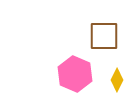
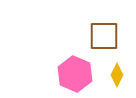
yellow diamond: moved 5 px up
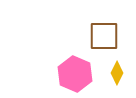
yellow diamond: moved 2 px up
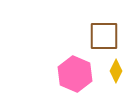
yellow diamond: moved 1 px left, 2 px up
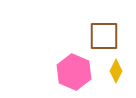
pink hexagon: moved 1 px left, 2 px up
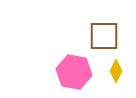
pink hexagon: rotated 12 degrees counterclockwise
